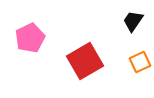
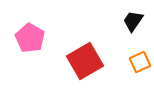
pink pentagon: rotated 16 degrees counterclockwise
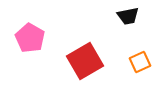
black trapezoid: moved 5 px left, 5 px up; rotated 135 degrees counterclockwise
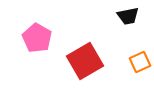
pink pentagon: moved 7 px right
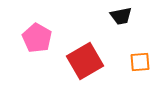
black trapezoid: moved 7 px left
orange square: rotated 20 degrees clockwise
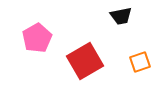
pink pentagon: rotated 12 degrees clockwise
orange square: rotated 15 degrees counterclockwise
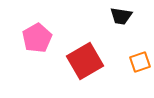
black trapezoid: rotated 20 degrees clockwise
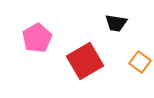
black trapezoid: moved 5 px left, 7 px down
orange square: rotated 35 degrees counterclockwise
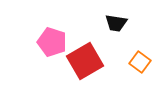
pink pentagon: moved 15 px right, 4 px down; rotated 24 degrees counterclockwise
